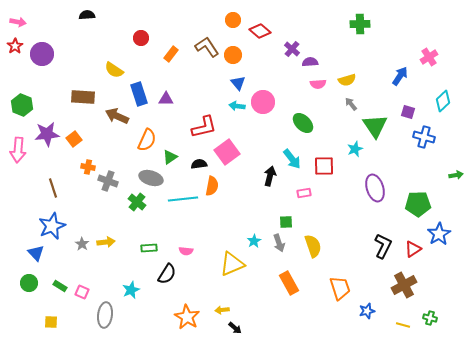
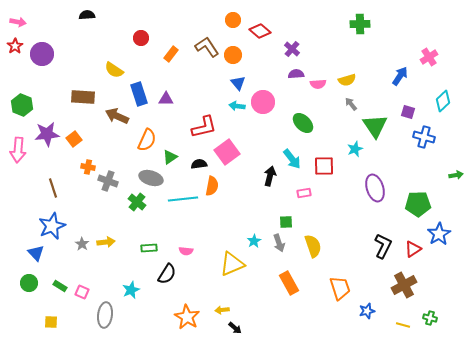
purple semicircle at (310, 62): moved 14 px left, 12 px down
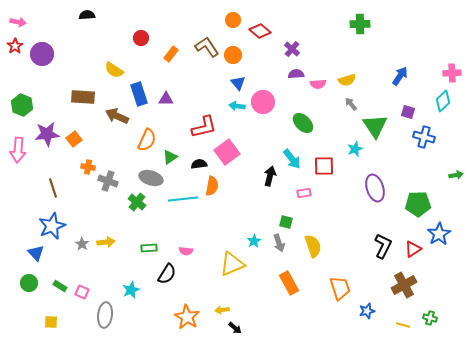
pink cross at (429, 57): moved 23 px right, 16 px down; rotated 30 degrees clockwise
green square at (286, 222): rotated 16 degrees clockwise
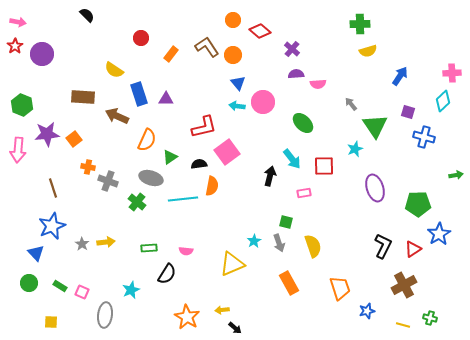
black semicircle at (87, 15): rotated 49 degrees clockwise
yellow semicircle at (347, 80): moved 21 px right, 29 px up
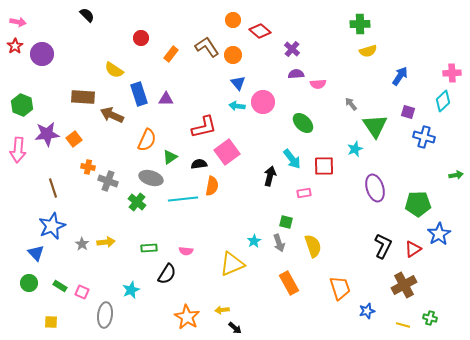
brown arrow at (117, 116): moved 5 px left, 1 px up
